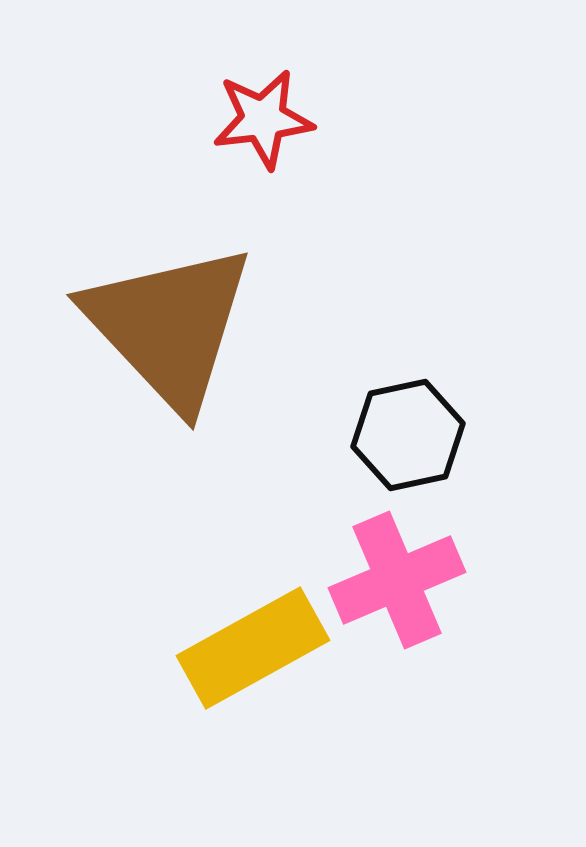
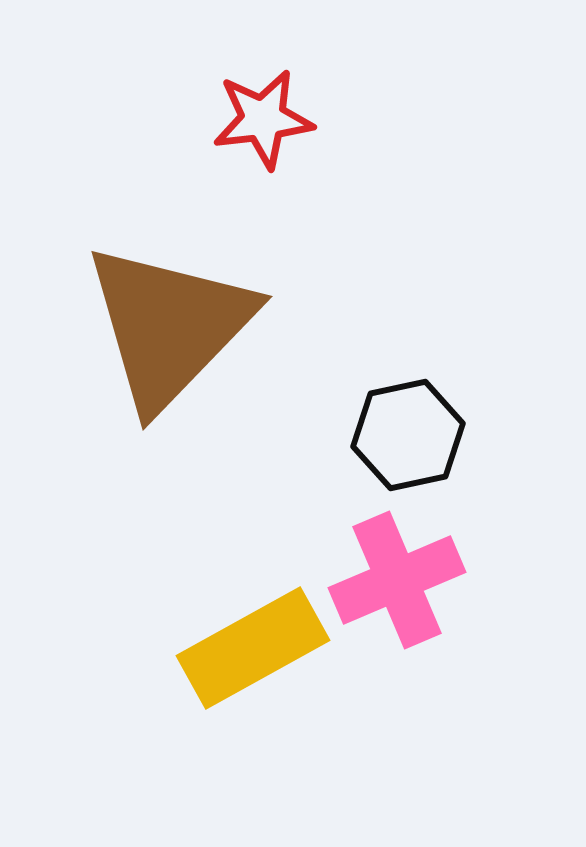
brown triangle: rotated 27 degrees clockwise
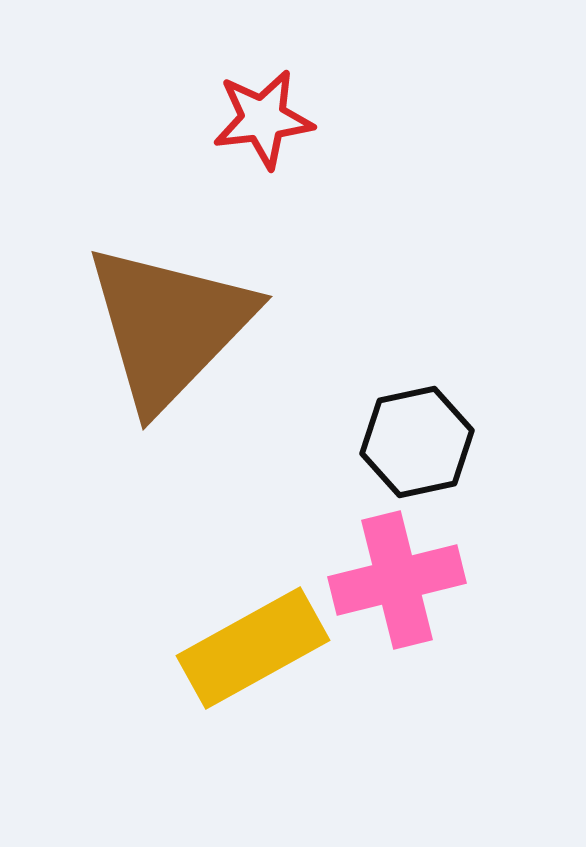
black hexagon: moved 9 px right, 7 px down
pink cross: rotated 9 degrees clockwise
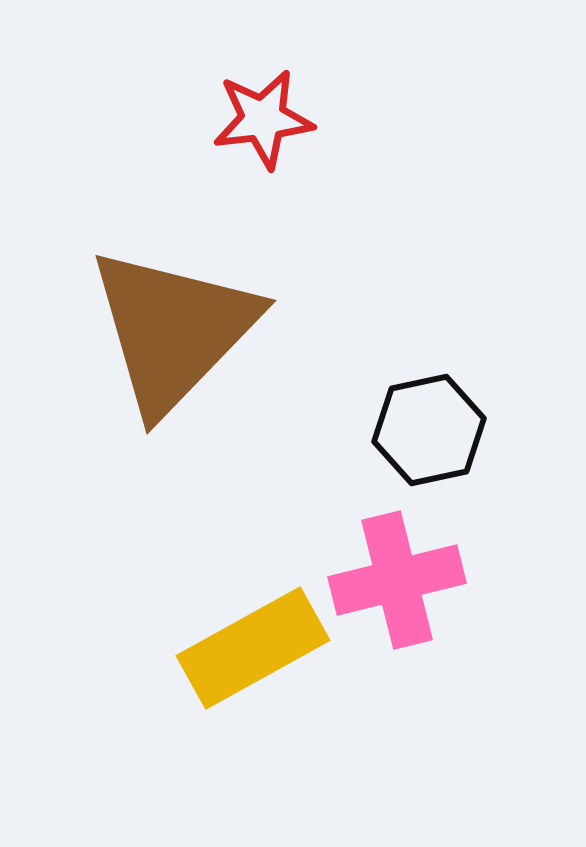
brown triangle: moved 4 px right, 4 px down
black hexagon: moved 12 px right, 12 px up
